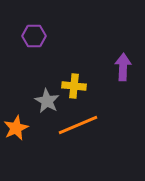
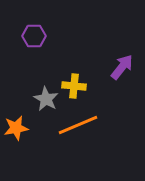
purple arrow: moved 1 px left; rotated 36 degrees clockwise
gray star: moved 1 px left, 2 px up
orange star: rotated 15 degrees clockwise
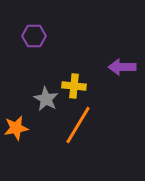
purple arrow: rotated 128 degrees counterclockwise
orange line: rotated 36 degrees counterclockwise
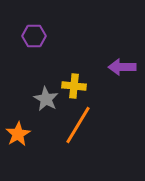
orange star: moved 2 px right, 6 px down; rotated 20 degrees counterclockwise
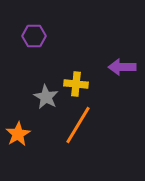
yellow cross: moved 2 px right, 2 px up
gray star: moved 2 px up
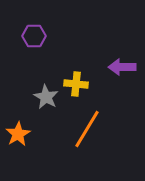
orange line: moved 9 px right, 4 px down
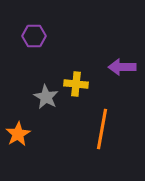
orange line: moved 15 px right; rotated 21 degrees counterclockwise
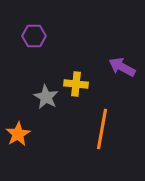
purple arrow: rotated 28 degrees clockwise
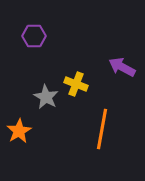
yellow cross: rotated 15 degrees clockwise
orange star: moved 1 px right, 3 px up
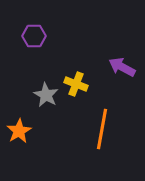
gray star: moved 2 px up
